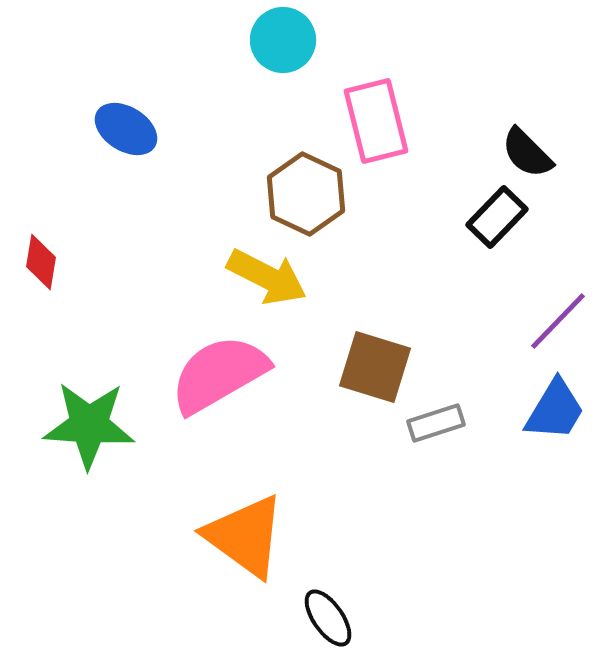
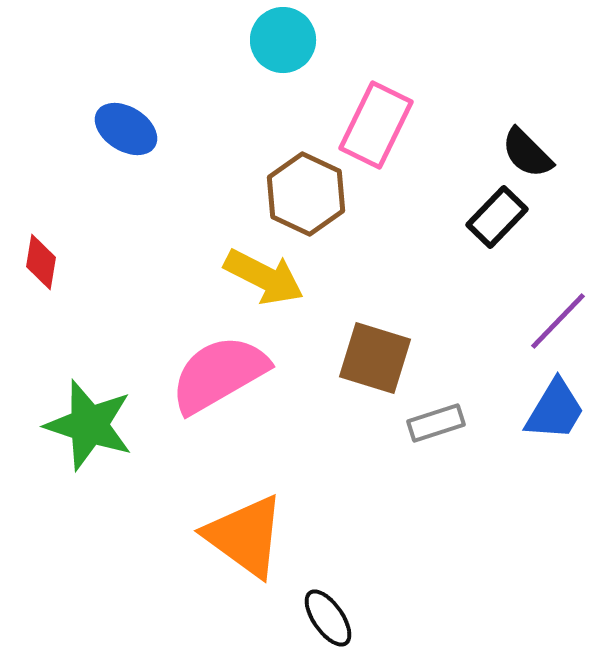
pink rectangle: moved 4 px down; rotated 40 degrees clockwise
yellow arrow: moved 3 px left
brown square: moved 9 px up
green star: rotated 14 degrees clockwise
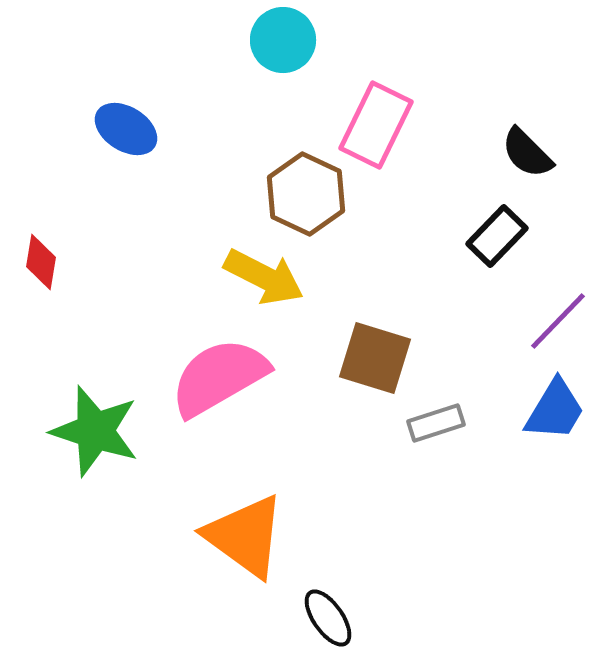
black rectangle: moved 19 px down
pink semicircle: moved 3 px down
green star: moved 6 px right, 6 px down
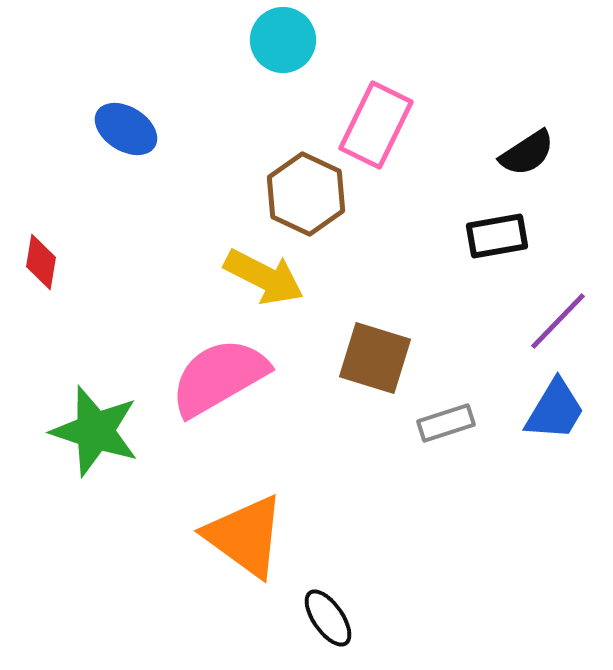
black semicircle: rotated 78 degrees counterclockwise
black rectangle: rotated 36 degrees clockwise
gray rectangle: moved 10 px right
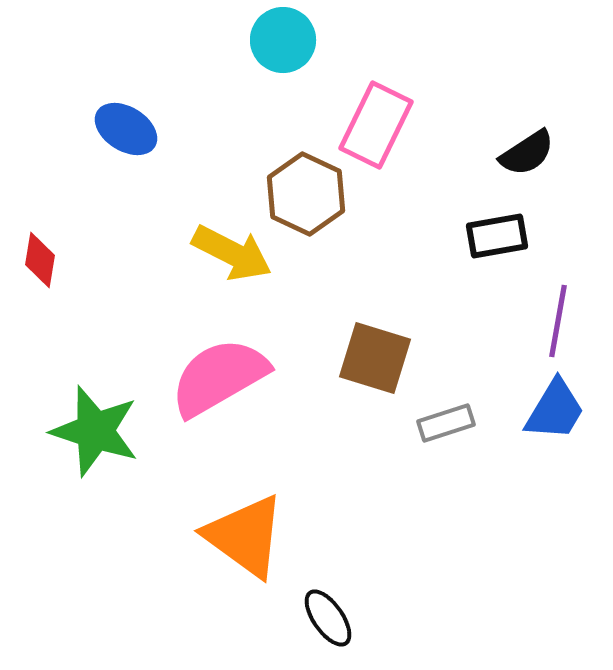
red diamond: moved 1 px left, 2 px up
yellow arrow: moved 32 px left, 24 px up
purple line: rotated 34 degrees counterclockwise
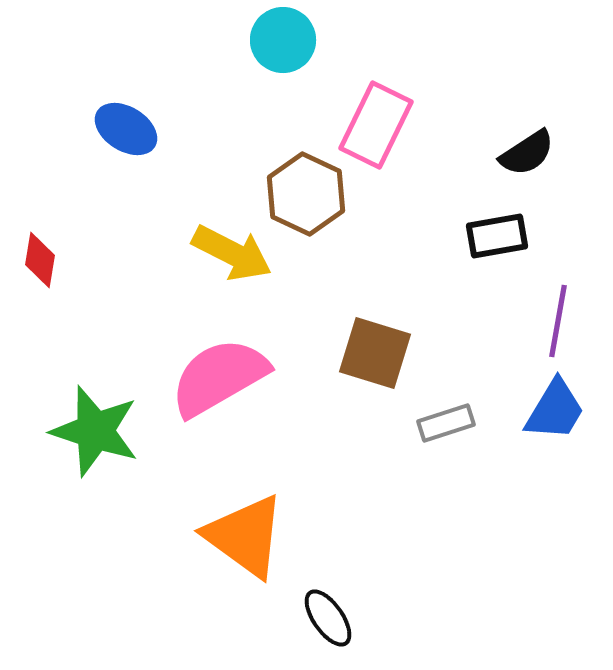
brown square: moved 5 px up
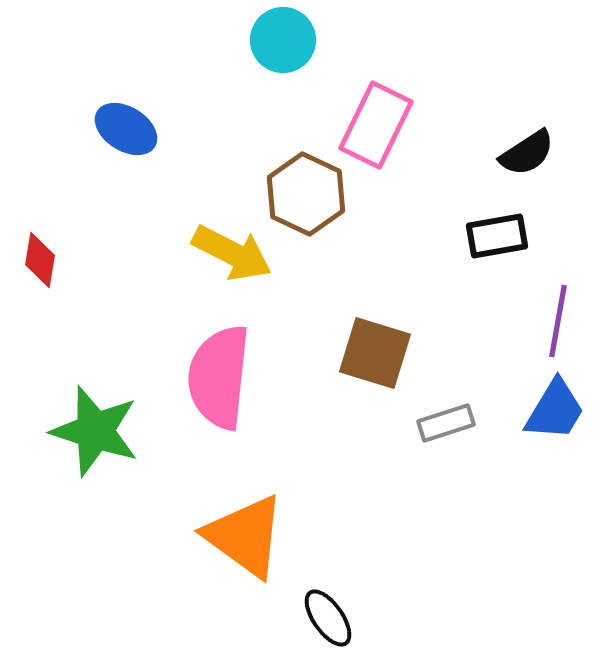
pink semicircle: rotated 54 degrees counterclockwise
